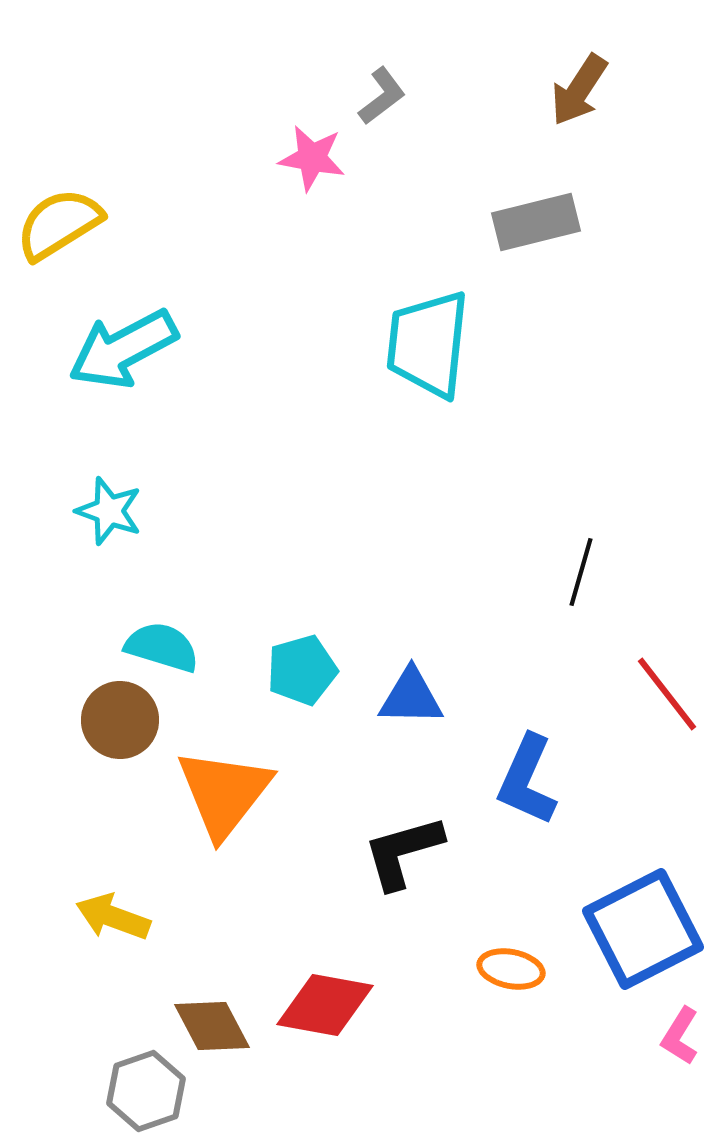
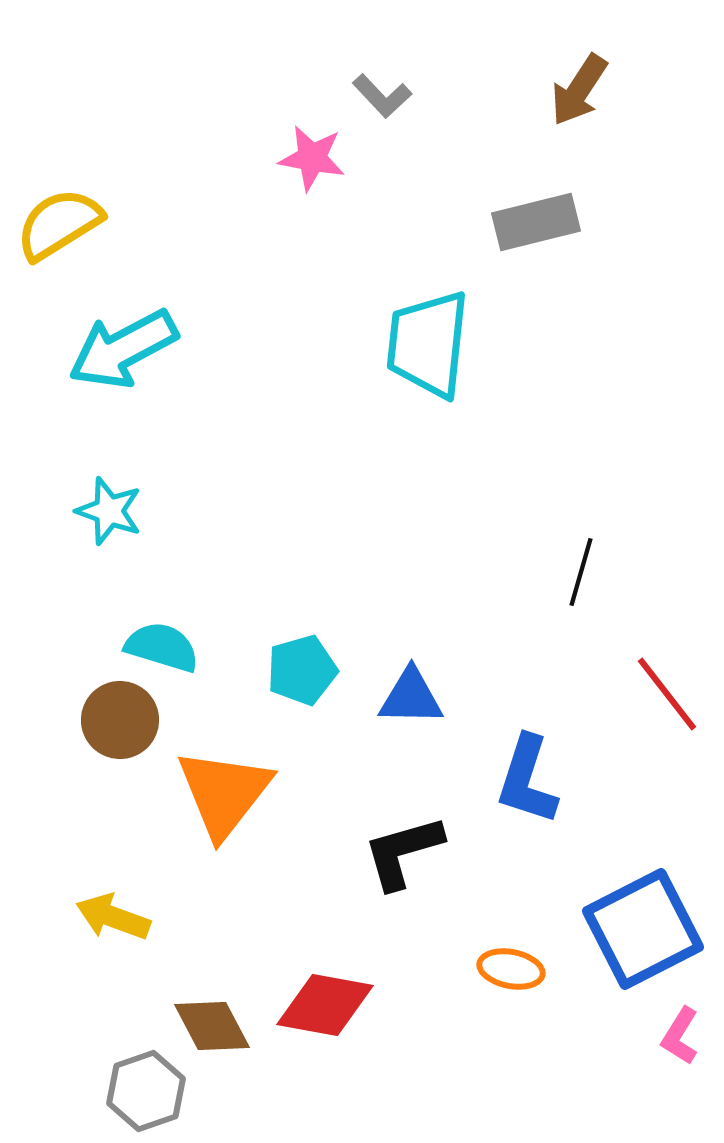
gray L-shape: rotated 84 degrees clockwise
blue L-shape: rotated 6 degrees counterclockwise
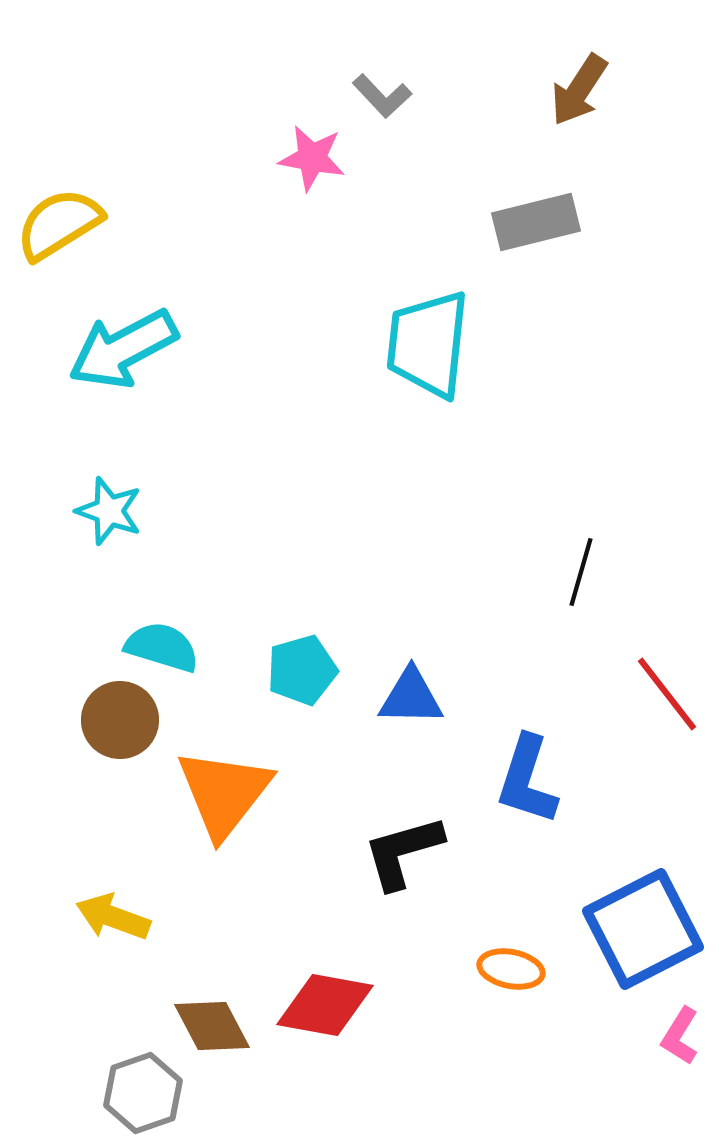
gray hexagon: moved 3 px left, 2 px down
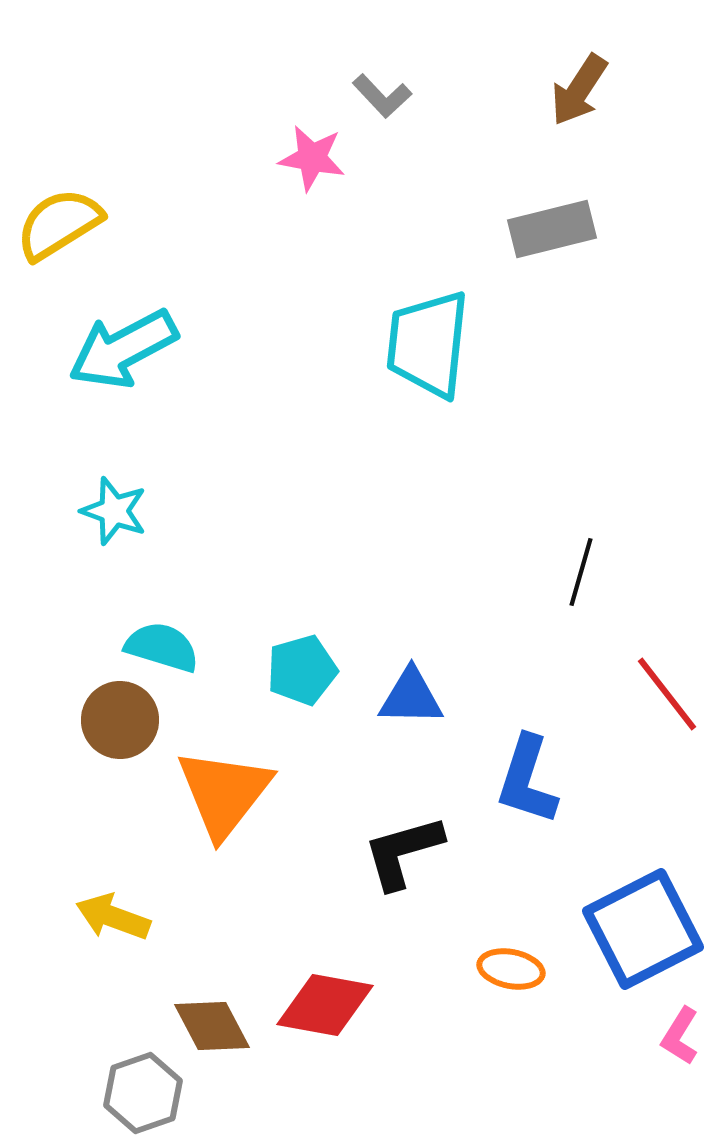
gray rectangle: moved 16 px right, 7 px down
cyan star: moved 5 px right
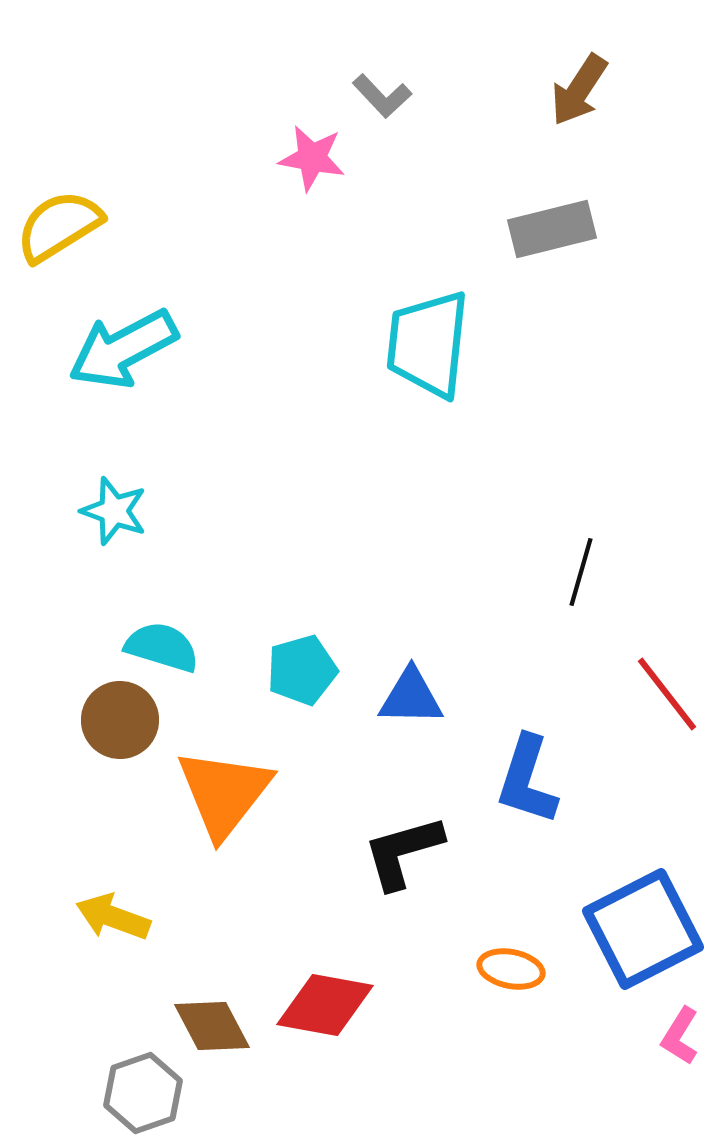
yellow semicircle: moved 2 px down
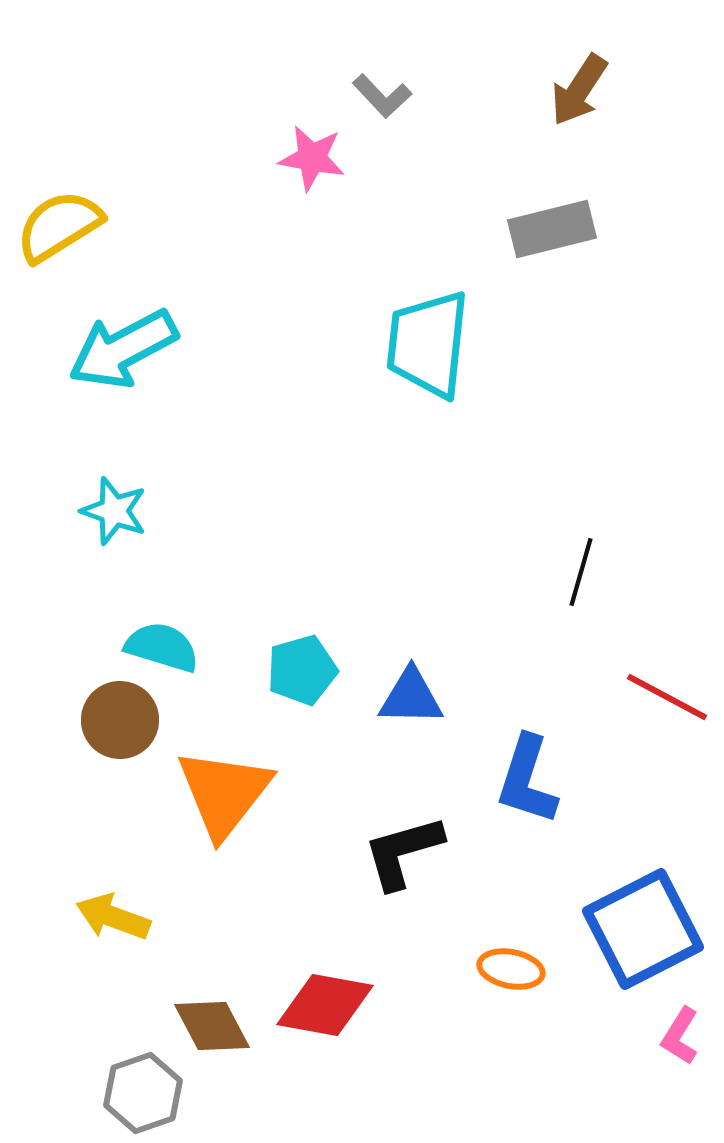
red line: moved 3 px down; rotated 24 degrees counterclockwise
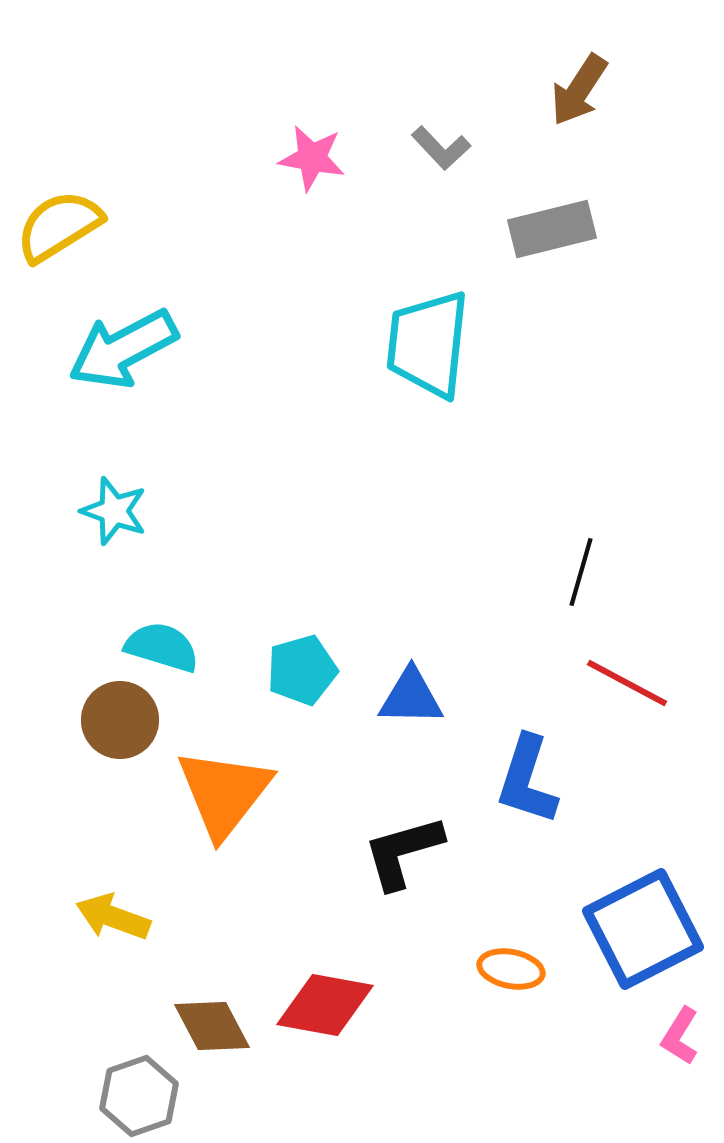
gray L-shape: moved 59 px right, 52 px down
red line: moved 40 px left, 14 px up
gray hexagon: moved 4 px left, 3 px down
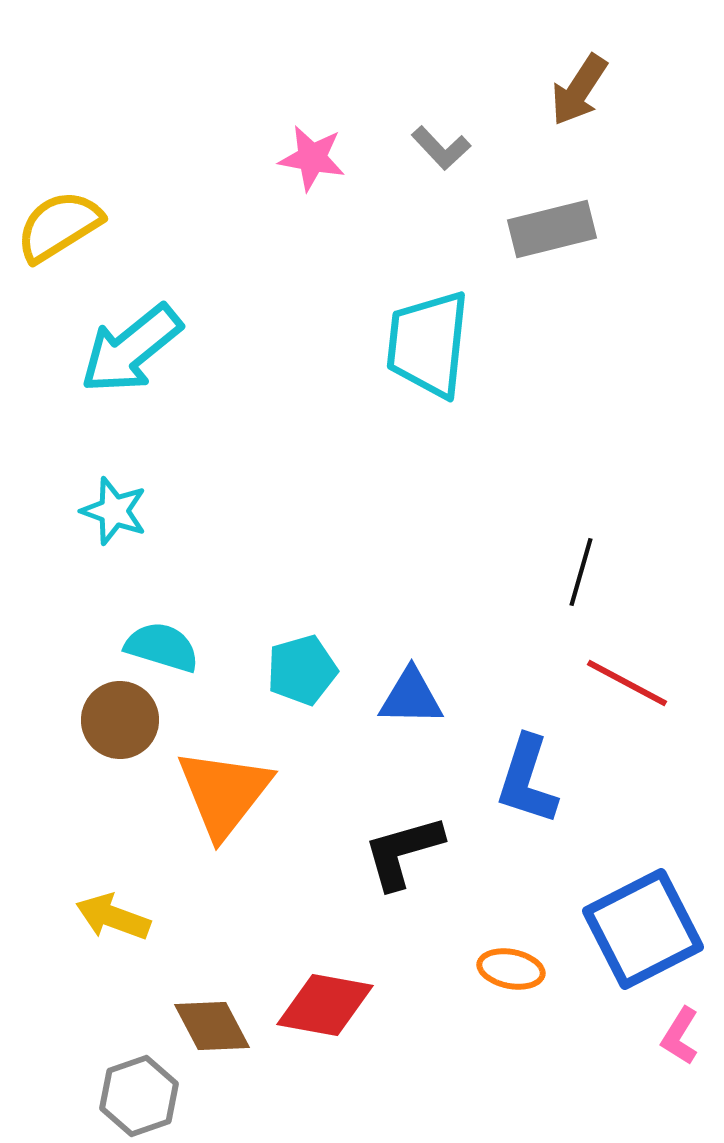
cyan arrow: moved 8 px right; rotated 11 degrees counterclockwise
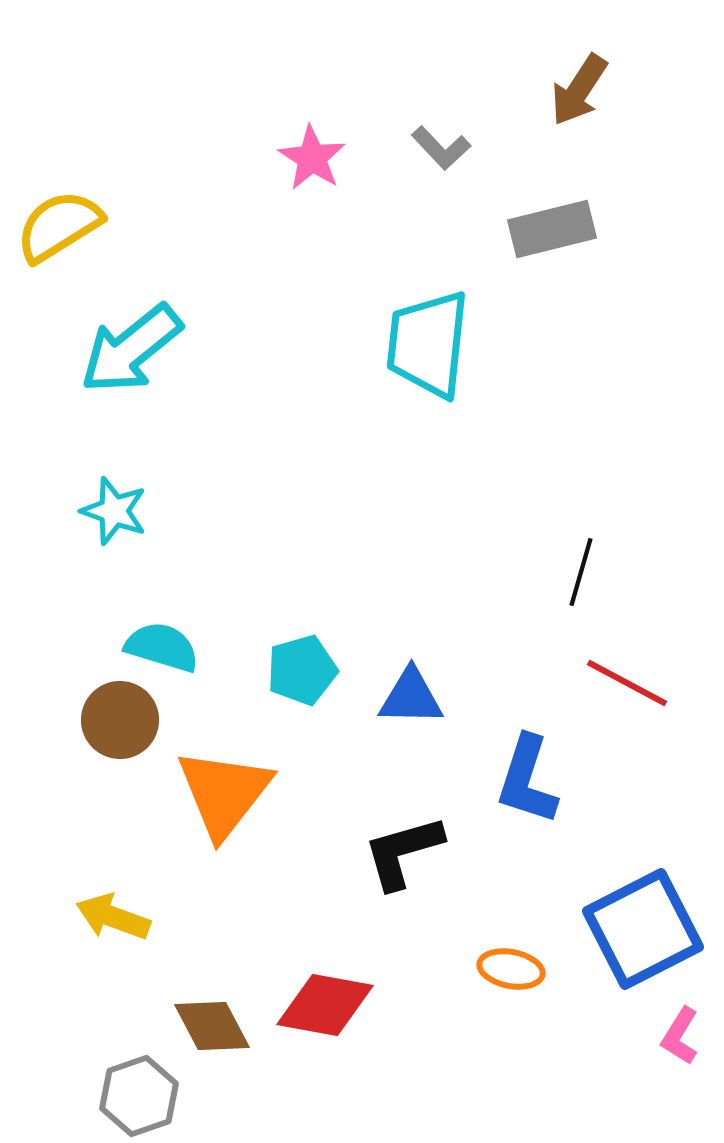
pink star: rotated 22 degrees clockwise
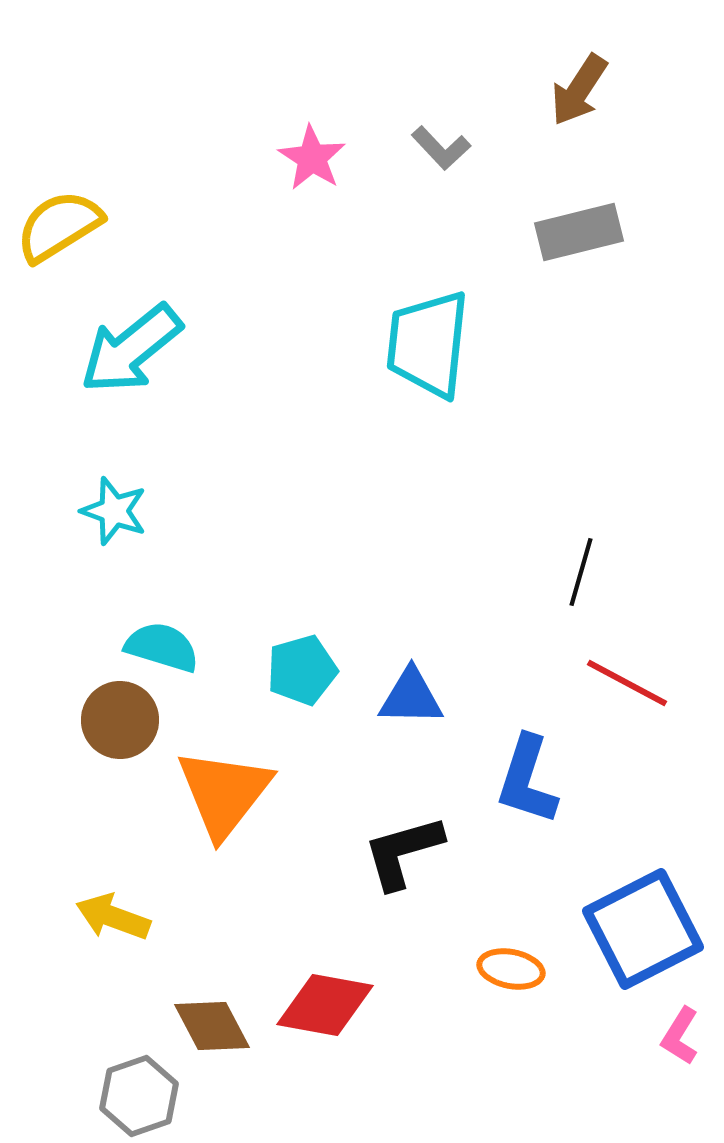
gray rectangle: moved 27 px right, 3 px down
